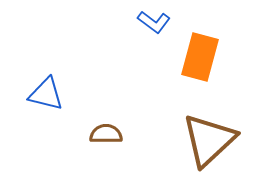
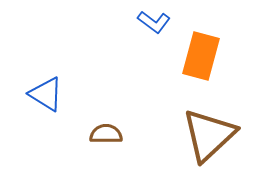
orange rectangle: moved 1 px right, 1 px up
blue triangle: rotated 18 degrees clockwise
brown triangle: moved 5 px up
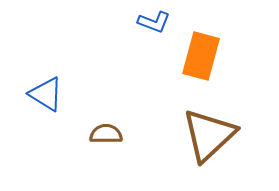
blue L-shape: rotated 16 degrees counterclockwise
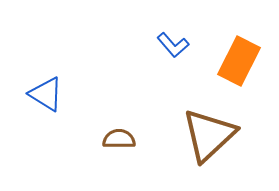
blue L-shape: moved 19 px right, 23 px down; rotated 28 degrees clockwise
orange rectangle: moved 38 px right, 5 px down; rotated 12 degrees clockwise
brown semicircle: moved 13 px right, 5 px down
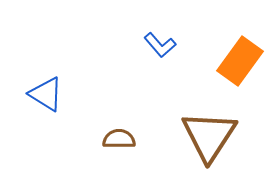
blue L-shape: moved 13 px left
orange rectangle: moved 1 px right; rotated 9 degrees clockwise
brown triangle: moved 1 px down; rotated 14 degrees counterclockwise
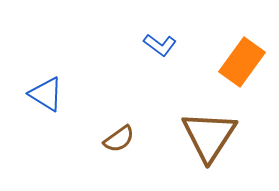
blue L-shape: rotated 12 degrees counterclockwise
orange rectangle: moved 2 px right, 1 px down
brown semicircle: rotated 144 degrees clockwise
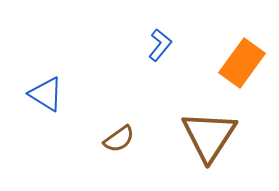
blue L-shape: rotated 88 degrees counterclockwise
orange rectangle: moved 1 px down
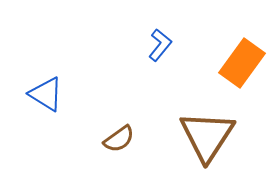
brown triangle: moved 2 px left
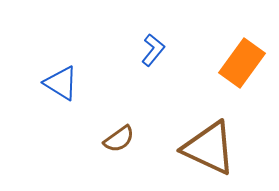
blue L-shape: moved 7 px left, 5 px down
blue triangle: moved 15 px right, 11 px up
brown triangle: moved 2 px right, 12 px down; rotated 38 degrees counterclockwise
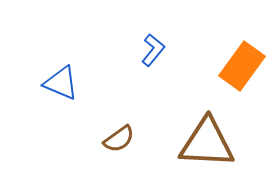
orange rectangle: moved 3 px down
blue triangle: rotated 9 degrees counterclockwise
brown triangle: moved 2 px left, 5 px up; rotated 22 degrees counterclockwise
